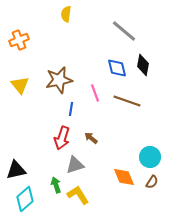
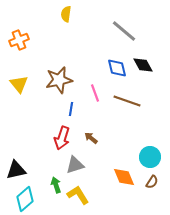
black diamond: rotated 40 degrees counterclockwise
yellow triangle: moved 1 px left, 1 px up
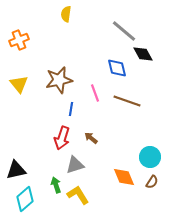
black diamond: moved 11 px up
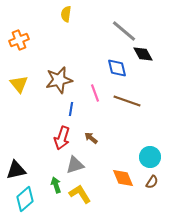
orange diamond: moved 1 px left, 1 px down
yellow L-shape: moved 2 px right, 1 px up
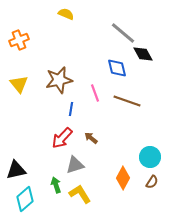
yellow semicircle: rotated 105 degrees clockwise
gray line: moved 1 px left, 2 px down
red arrow: rotated 25 degrees clockwise
orange diamond: rotated 50 degrees clockwise
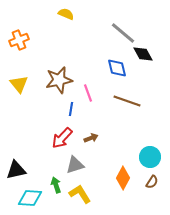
pink line: moved 7 px left
brown arrow: rotated 120 degrees clockwise
cyan diamond: moved 5 px right, 1 px up; rotated 45 degrees clockwise
